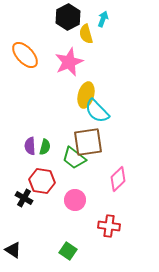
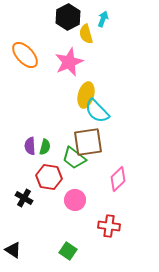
red hexagon: moved 7 px right, 4 px up
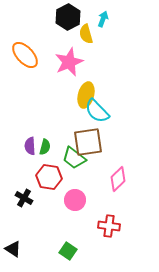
black triangle: moved 1 px up
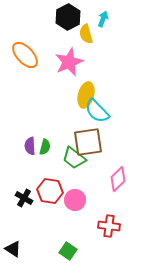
red hexagon: moved 1 px right, 14 px down
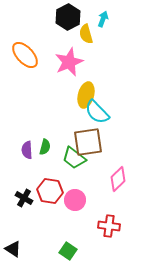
cyan semicircle: moved 1 px down
purple semicircle: moved 3 px left, 4 px down
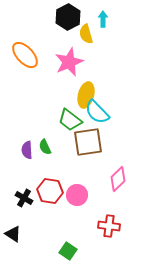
cyan arrow: rotated 21 degrees counterclockwise
green semicircle: rotated 140 degrees clockwise
green trapezoid: moved 4 px left, 38 px up
pink circle: moved 2 px right, 5 px up
black triangle: moved 15 px up
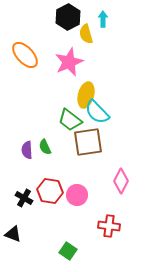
pink diamond: moved 3 px right, 2 px down; rotated 20 degrees counterclockwise
black triangle: rotated 12 degrees counterclockwise
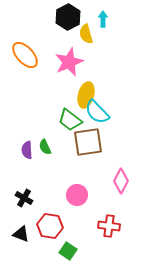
red hexagon: moved 35 px down
black triangle: moved 8 px right
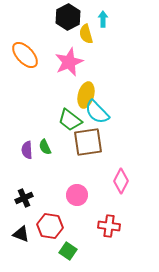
black cross: rotated 36 degrees clockwise
